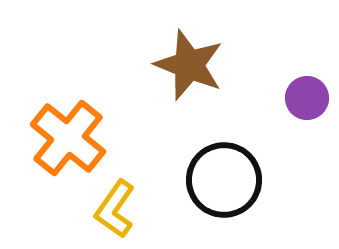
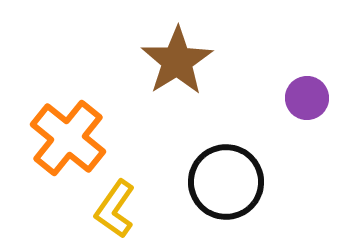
brown star: moved 12 px left, 4 px up; rotated 18 degrees clockwise
black circle: moved 2 px right, 2 px down
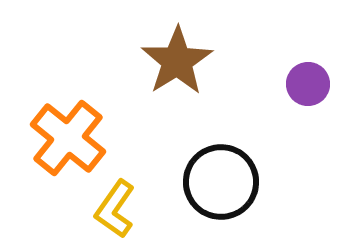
purple circle: moved 1 px right, 14 px up
black circle: moved 5 px left
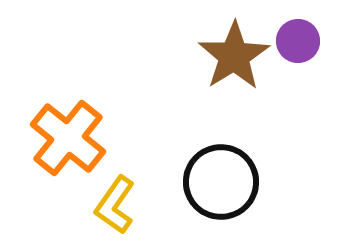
brown star: moved 57 px right, 5 px up
purple circle: moved 10 px left, 43 px up
yellow L-shape: moved 4 px up
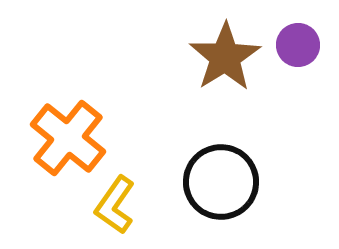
purple circle: moved 4 px down
brown star: moved 9 px left, 1 px down
